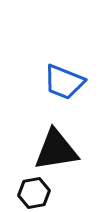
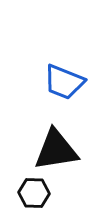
black hexagon: rotated 12 degrees clockwise
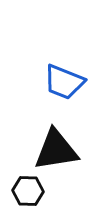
black hexagon: moved 6 px left, 2 px up
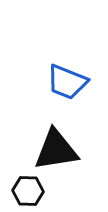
blue trapezoid: moved 3 px right
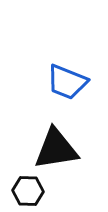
black triangle: moved 1 px up
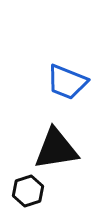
black hexagon: rotated 20 degrees counterclockwise
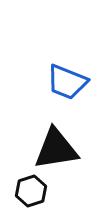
black hexagon: moved 3 px right
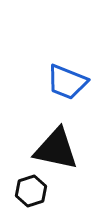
black triangle: rotated 21 degrees clockwise
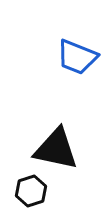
blue trapezoid: moved 10 px right, 25 px up
